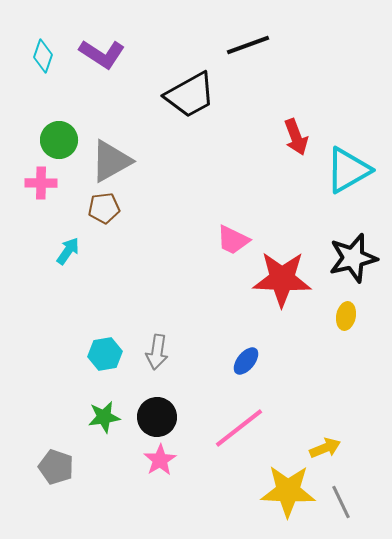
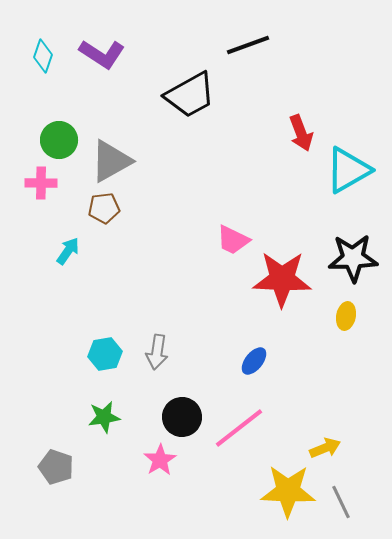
red arrow: moved 5 px right, 4 px up
black star: rotated 12 degrees clockwise
blue ellipse: moved 8 px right
black circle: moved 25 px right
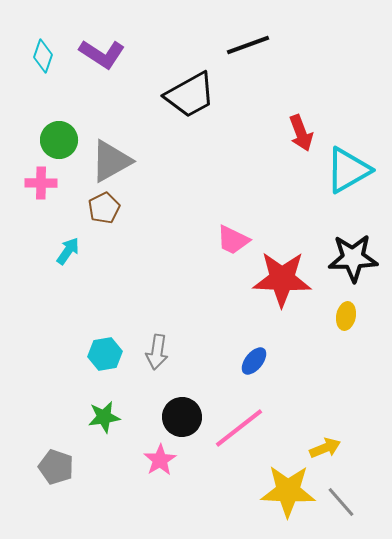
brown pentagon: rotated 20 degrees counterclockwise
gray line: rotated 16 degrees counterclockwise
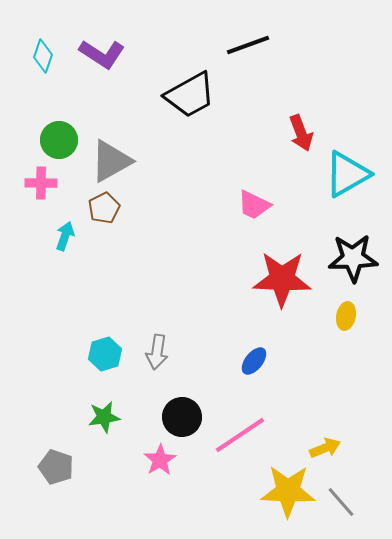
cyan triangle: moved 1 px left, 4 px down
pink trapezoid: moved 21 px right, 35 px up
cyan arrow: moved 3 px left, 15 px up; rotated 16 degrees counterclockwise
cyan hexagon: rotated 8 degrees counterclockwise
pink line: moved 1 px right, 7 px down; rotated 4 degrees clockwise
